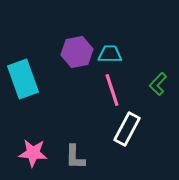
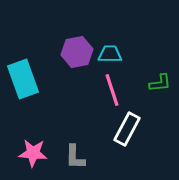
green L-shape: moved 2 px right, 1 px up; rotated 140 degrees counterclockwise
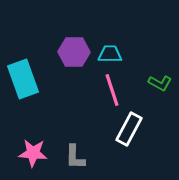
purple hexagon: moved 3 px left; rotated 12 degrees clockwise
green L-shape: rotated 35 degrees clockwise
white rectangle: moved 2 px right
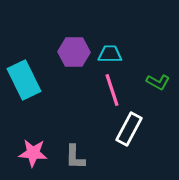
cyan rectangle: moved 1 px right, 1 px down; rotated 6 degrees counterclockwise
green L-shape: moved 2 px left, 1 px up
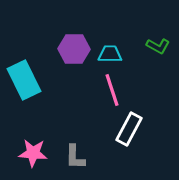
purple hexagon: moved 3 px up
green L-shape: moved 36 px up
